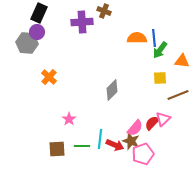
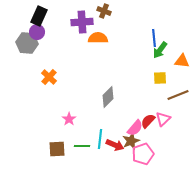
black rectangle: moved 3 px down
orange semicircle: moved 39 px left
gray diamond: moved 4 px left, 7 px down
red semicircle: moved 4 px left, 2 px up
brown star: rotated 30 degrees clockwise
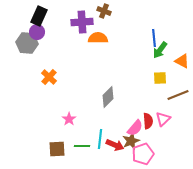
orange triangle: rotated 21 degrees clockwise
red semicircle: rotated 133 degrees clockwise
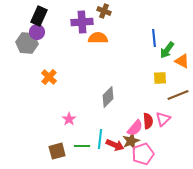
green arrow: moved 7 px right
brown square: moved 2 px down; rotated 12 degrees counterclockwise
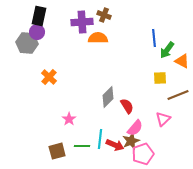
brown cross: moved 4 px down
black rectangle: rotated 12 degrees counterclockwise
red semicircle: moved 21 px left, 15 px up; rotated 28 degrees counterclockwise
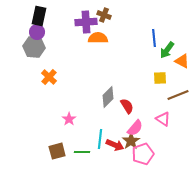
purple cross: moved 4 px right
gray hexagon: moved 7 px right, 4 px down
pink triangle: rotated 42 degrees counterclockwise
brown star: rotated 12 degrees counterclockwise
green line: moved 6 px down
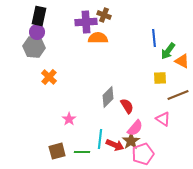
green arrow: moved 1 px right, 1 px down
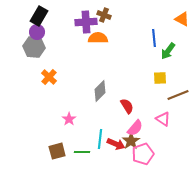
black rectangle: rotated 18 degrees clockwise
orange triangle: moved 42 px up
gray diamond: moved 8 px left, 6 px up
red arrow: moved 1 px right, 1 px up
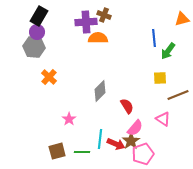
orange triangle: rotated 42 degrees counterclockwise
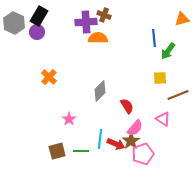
gray hexagon: moved 20 px left, 24 px up; rotated 20 degrees clockwise
green line: moved 1 px left, 1 px up
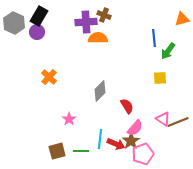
brown line: moved 27 px down
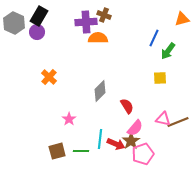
blue line: rotated 30 degrees clockwise
pink triangle: rotated 21 degrees counterclockwise
